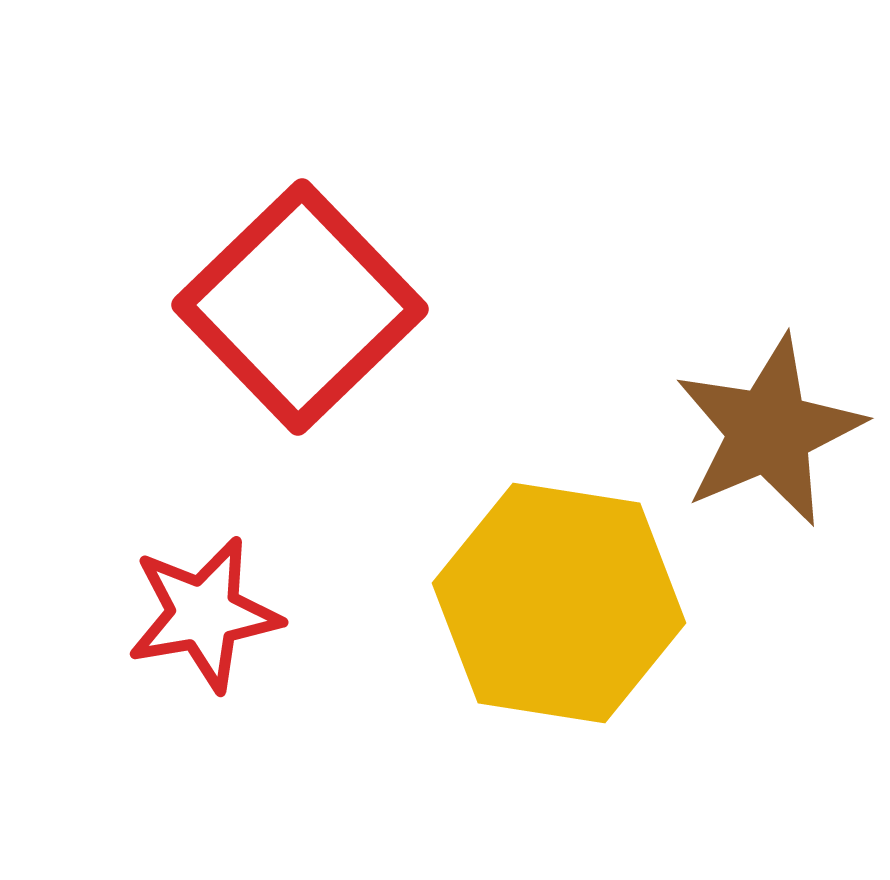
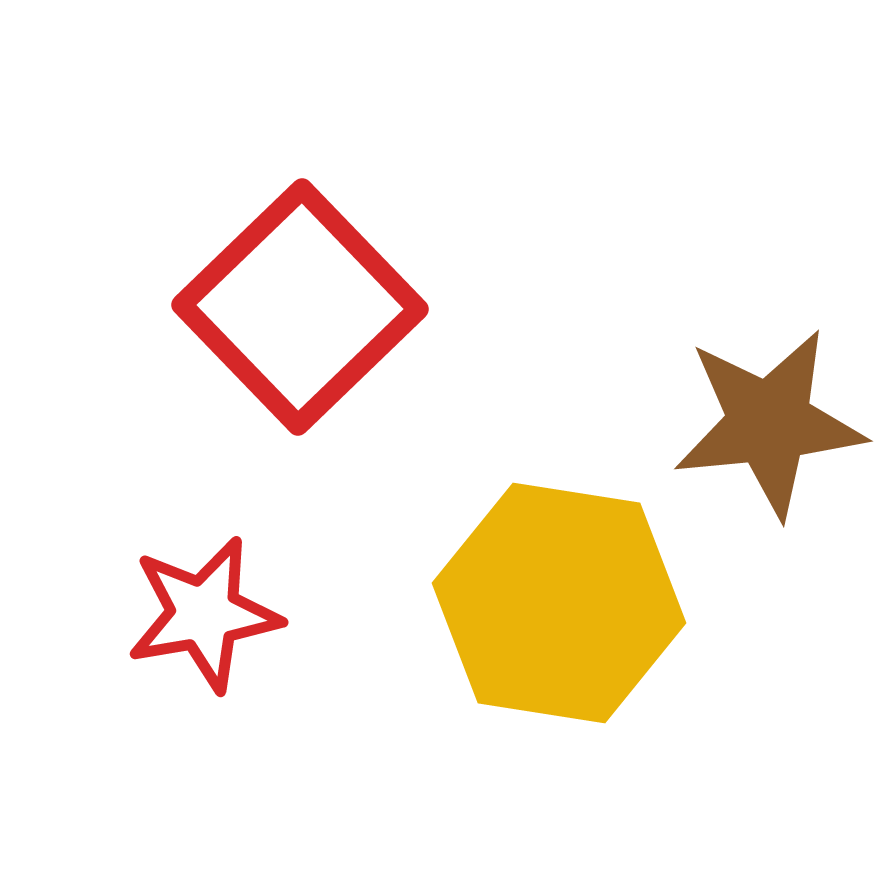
brown star: moved 8 px up; rotated 17 degrees clockwise
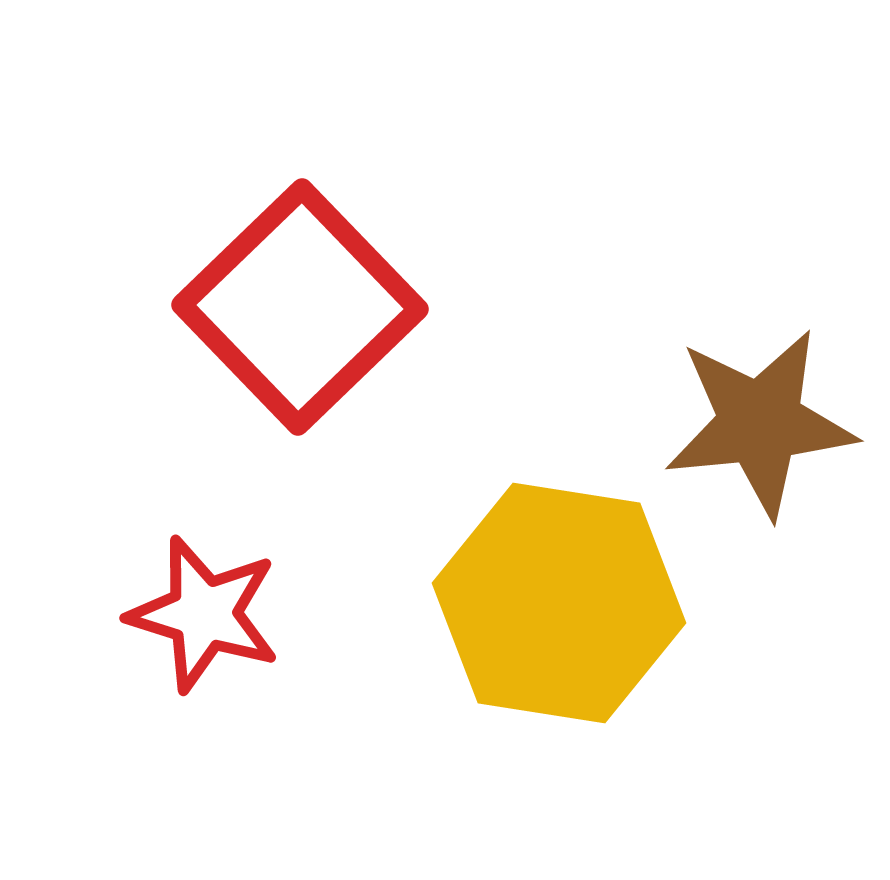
brown star: moved 9 px left
red star: rotated 27 degrees clockwise
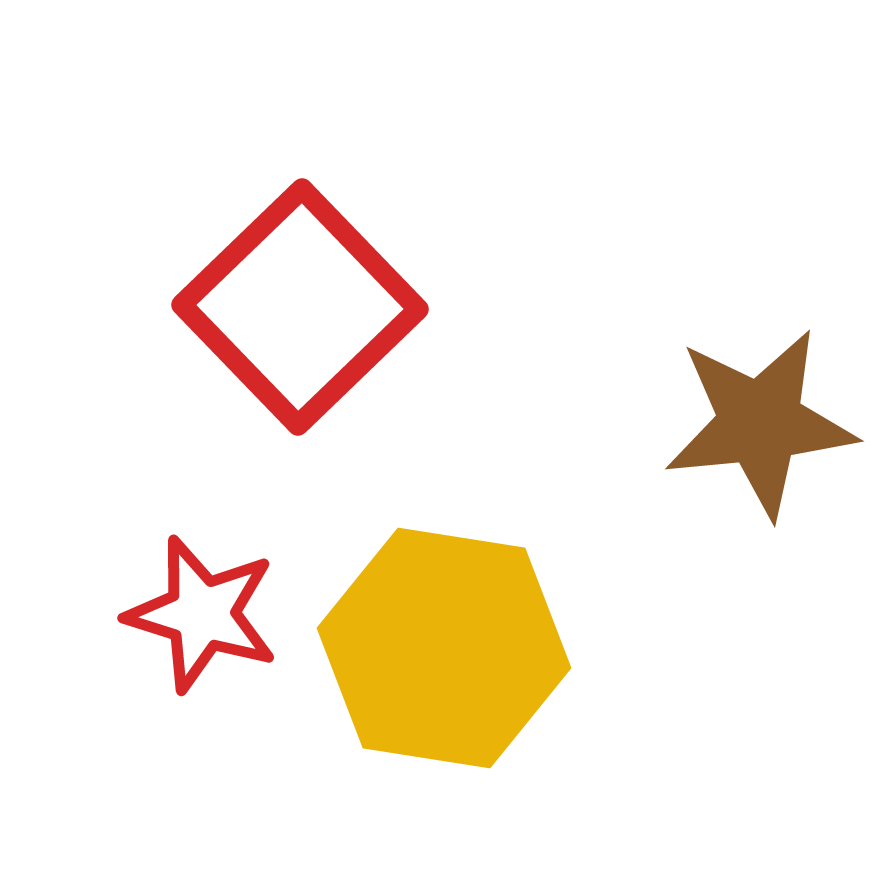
yellow hexagon: moved 115 px left, 45 px down
red star: moved 2 px left
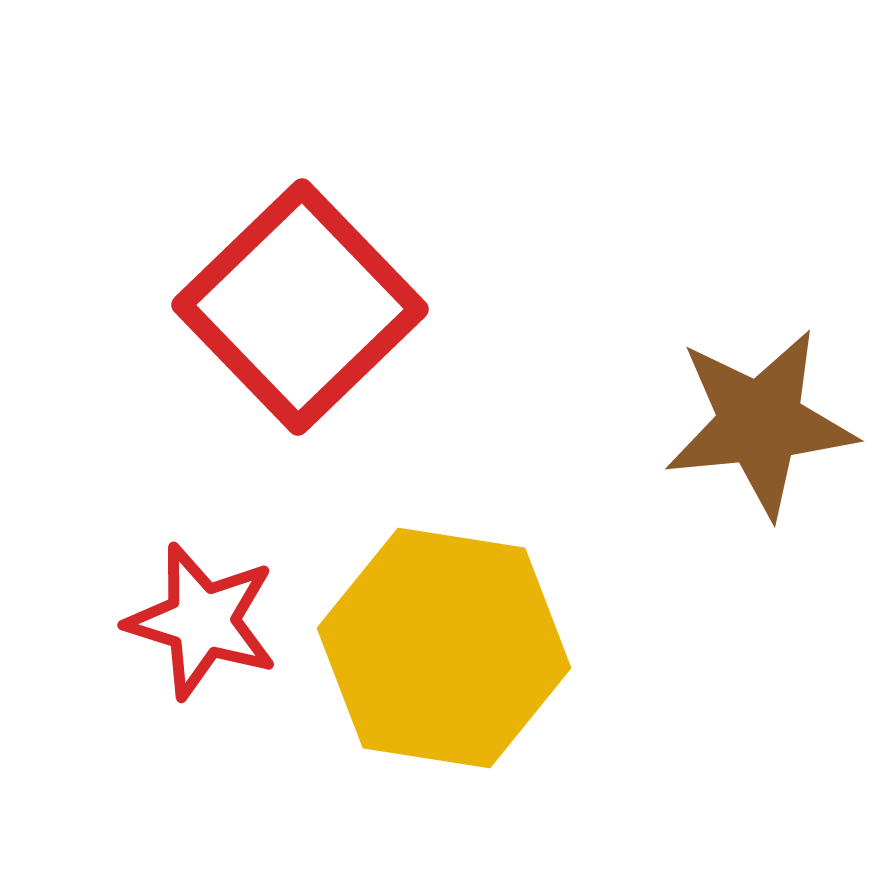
red star: moved 7 px down
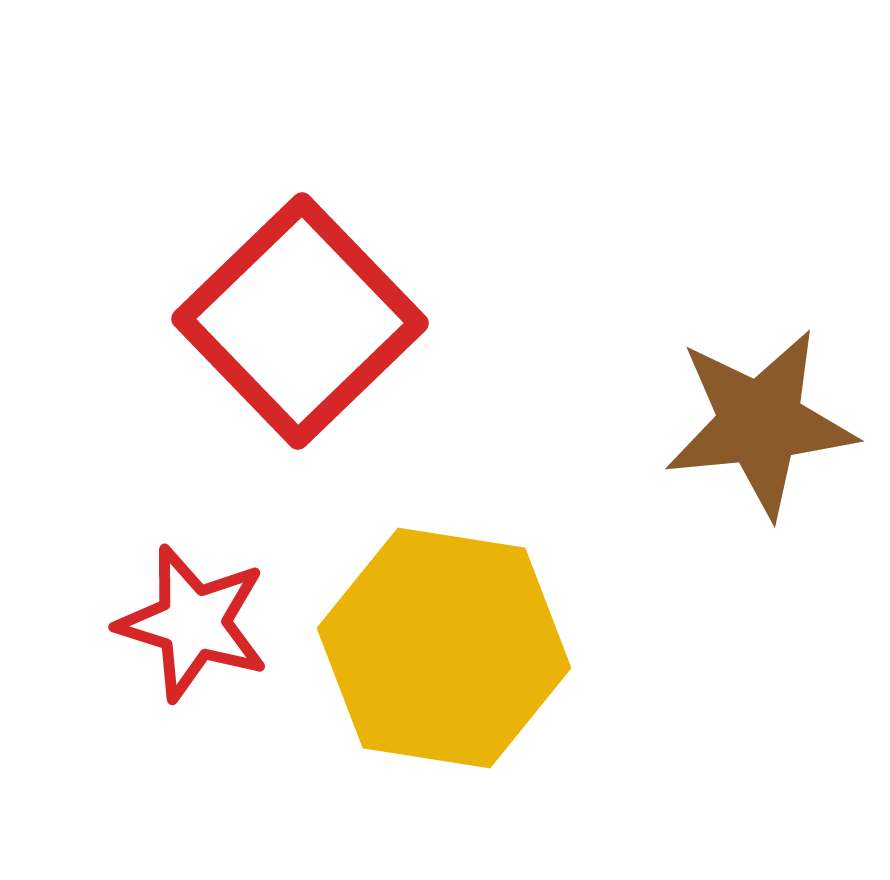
red square: moved 14 px down
red star: moved 9 px left, 2 px down
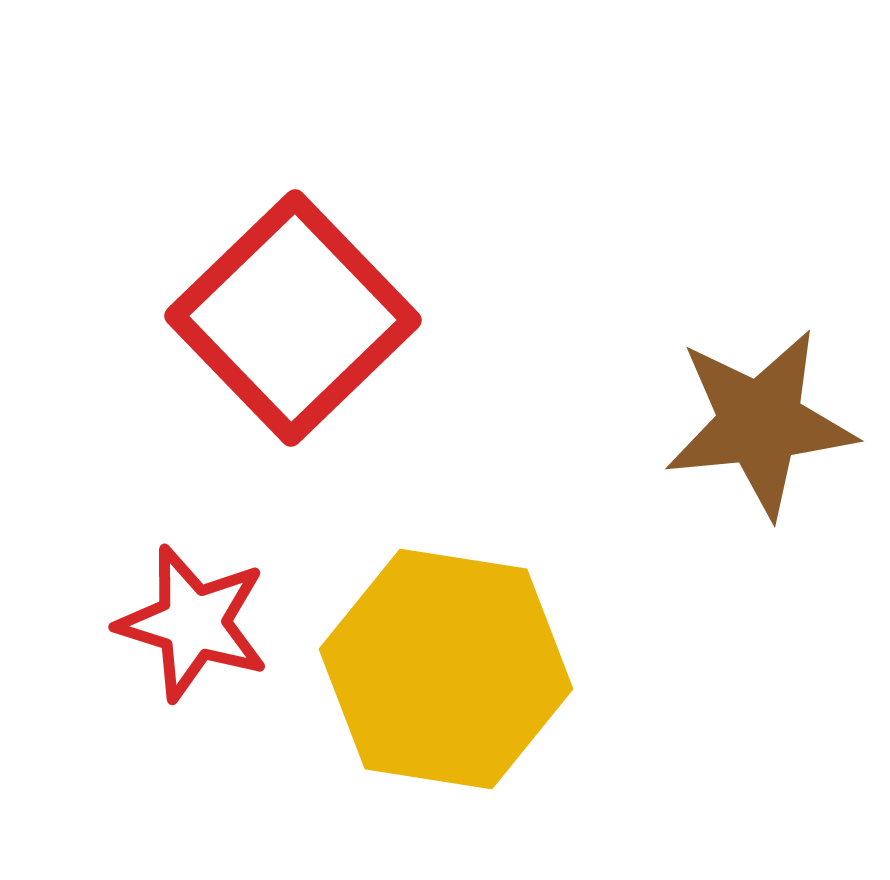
red square: moved 7 px left, 3 px up
yellow hexagon: moved 2 px right, 21 px down
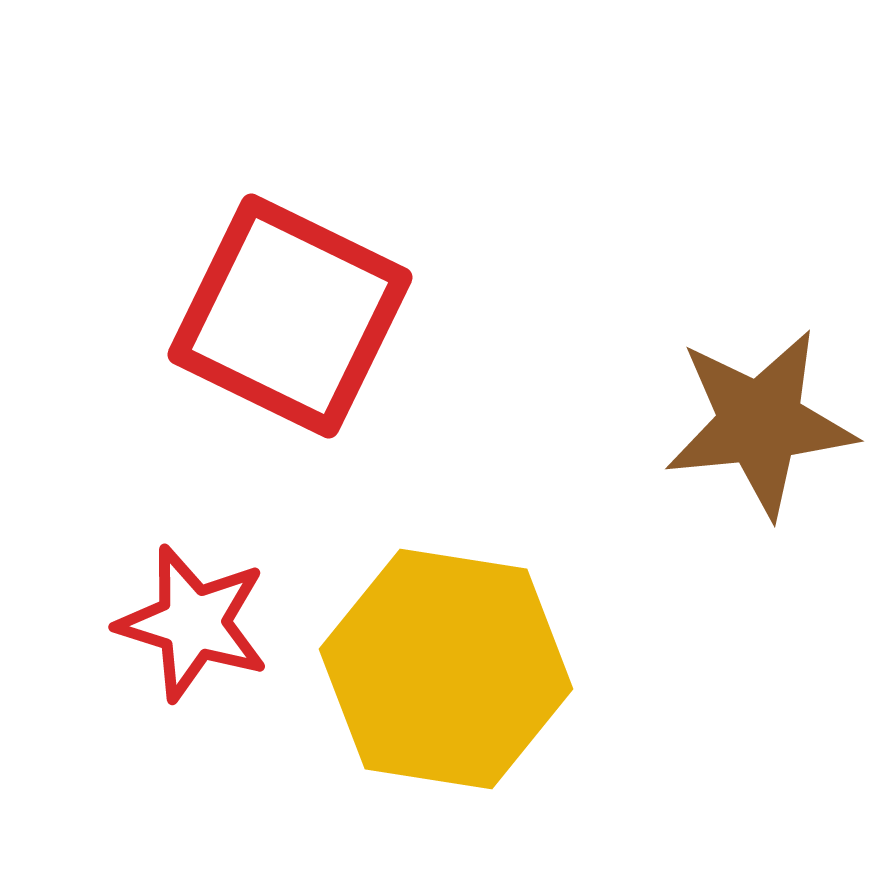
red square: moved 3 px left, 2 px up; rotated 20 degrees counterclockwise
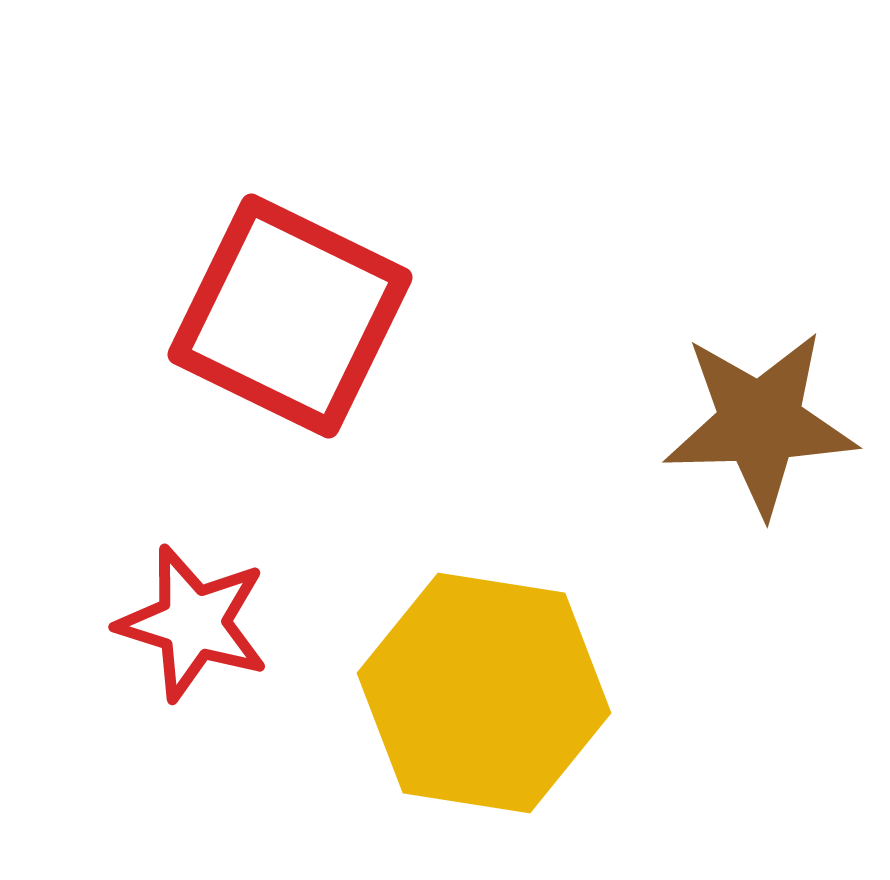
brown star: rotated 4 degrees clockwise
yellow hexagon: moved 38 px right, 24 px down
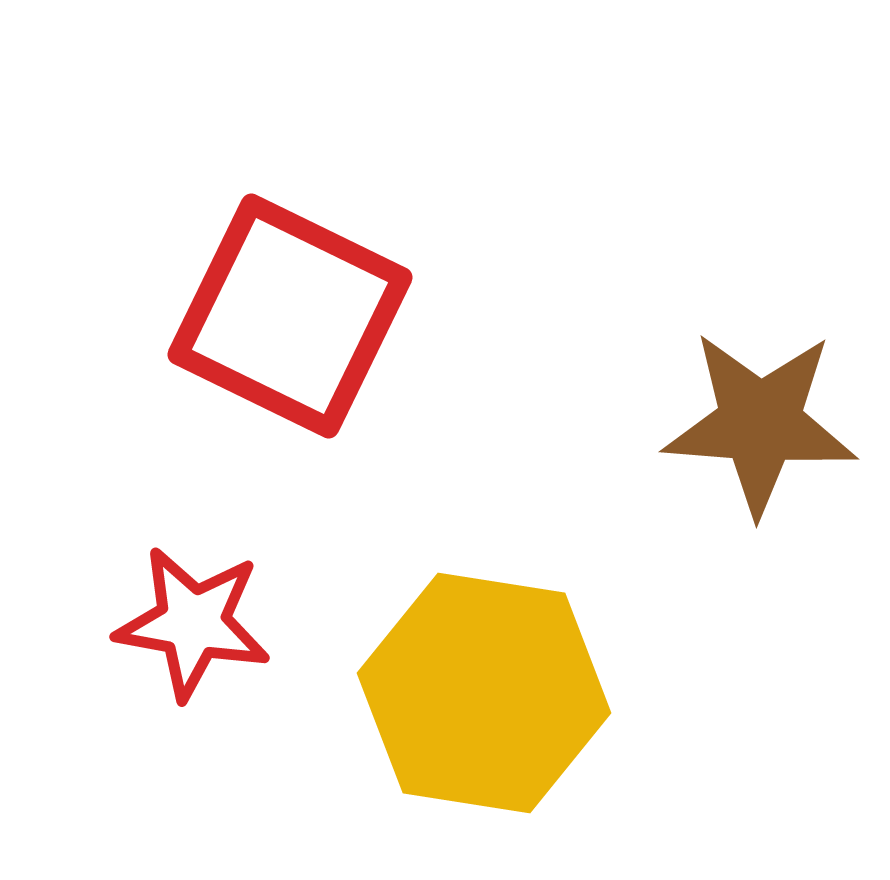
brown star: rotated 6 degrees clockwise
red star: rotated 7 degrees counterclockwise
